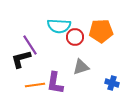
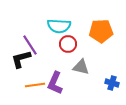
red circle: moved 7 px left, 7 px down
gray triangle: rotated 30 degrees clockwise
purple L-shape: rotated 15 degrees clockwise
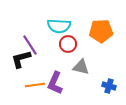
blue cross: moved 3 px left, 3 px down
